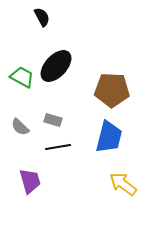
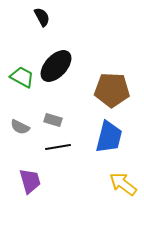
gray semicircle: rotated 18 degrees counterclockwise
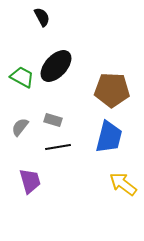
gray semicircle: rotated 102 degrees clockwise
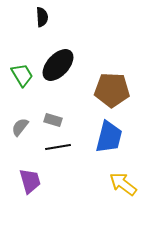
black semicircle: rotated 24 degrees clockwise
black ellipse: moved 2 px right, 1 px up
green trapezoid: moved 2 px up; rotated 30 degrees clockwise
